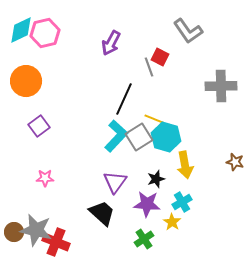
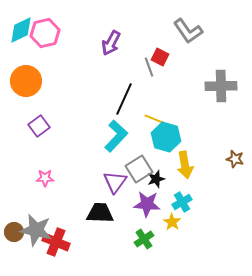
gray square: moved 32 px down
brown star: moved 3 px up
black trapezoid: moved 2 px left; rotated 40 degrees counterclockwise
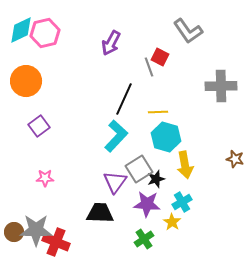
yellow line: moved 4 px right, 7 px up; rotated 24 degrees counterclockwise
gray star: rotated 12 degrees counterclockwise
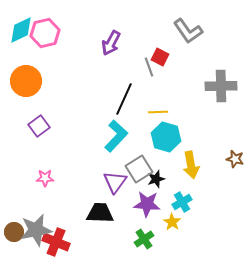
yellow arrow: moved 6 px right
gray star: rotated 12 degrees counterclockwise
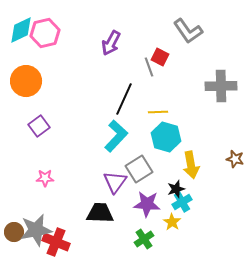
black star: moved 20 px right, 10 px down
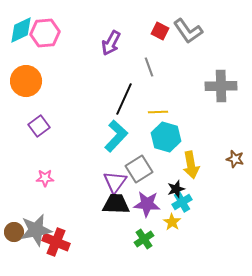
pink hexagon: rotated 8 degrees clockwise
red square: moved 26 px up
black trapezoid: moved 16 px right, 9 px up
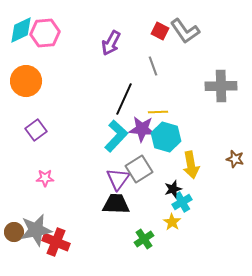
gray L-shape: moved 3 px left
gray line: moved 4 px right, 1 px up
purple square: moved 3 px left, 4 px down
purple triangle: moved 3 px right, 3 px up
black star: moved 3 px left
purple star: moved 5 px left, 75 px up
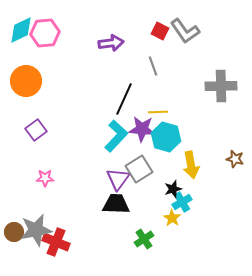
purple arrow: rotated 125 degrees counterclockwise
yellow star: moved 4 px up
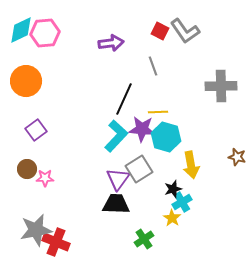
brown star: moved 2 px right, 2 px up
brown circle: moved 13 px right, 63 px up
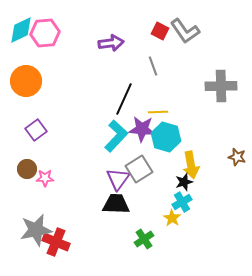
black star: moved 11 px right, 7 px up
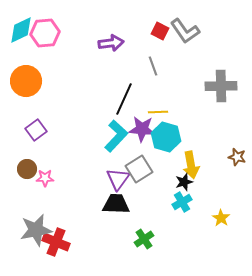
yellow star: moved 49 px right
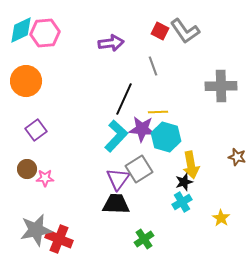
red cross: moved 3 px right, 3 px up
